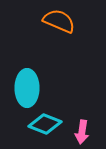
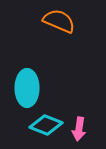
cyan diamond: moved 1 px right, 1 px down
pink arrow: moved 3 px left, 3 px up
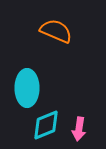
orange semicircle: moved 3 px left, 10 px down
cyan diamond: rotated 44 degrees counterclockwise
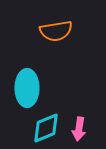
orange semicircle: rotated 148 degrees clockwise
cyan diamond: moved 3 px down
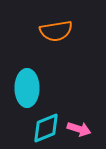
pink arrow: rotated 80 degrees counterclockwise
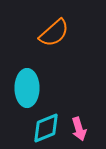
orange semicircle: moved 2 px left, 2 px down; rotated 32 degrees counterclockwise
pink arrow: rotated 55 degrees clockwise
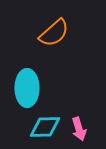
cyan diamond: moved 1 px left, 1 px up; rotated 20 degrees clockwise
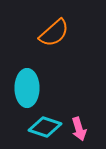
cyan diamond: rotated 20 degrees clockwise
